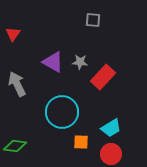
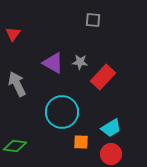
purple triangle: moved 1 px down
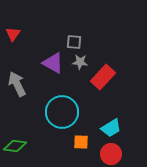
gray square: moved 19 px left, 22 px down
